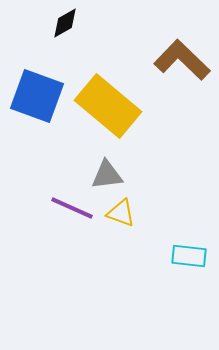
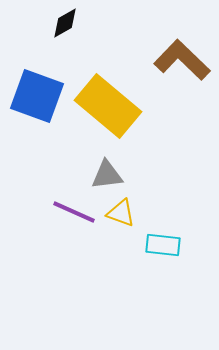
purple line: moved 2 px right, 4 px down
cyan rectangle: moved 26 px left, 11 px up
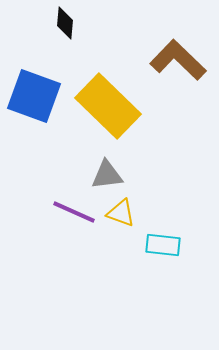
black diamond: rotated 56 degrees counterclockwise
brown L-shape: moved 4 px left
blue square: moved 3 px left
yellow rectangle: rotated 4 degrees clockwise
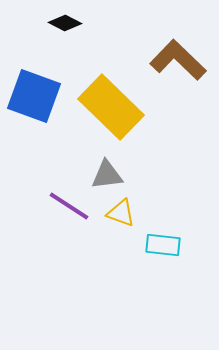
black diamond: rotated 68 degrees counterclockwise
yellow rectangle: moved 3 px right, 1 px down
purple line: moved 5 px left, 6 px up; rotated 9 degrees clockwise
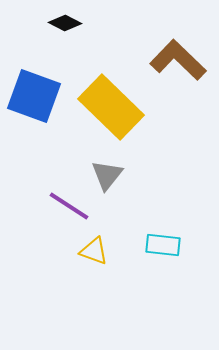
gray triangle: rotated 44 degrees counterclockwise
yellow triangle: moved 27 px left, 38 px down
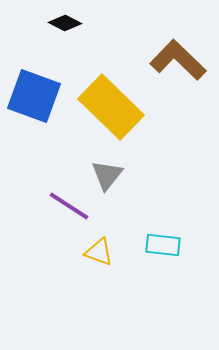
yellow triangle: moved 5 px right, 1 px down
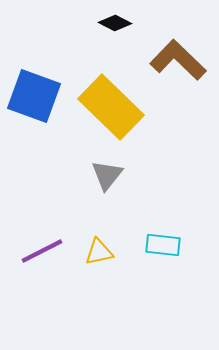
black diamond: moved 50 px right
purple line: moved 27 px left, 45 px down; rotated 60 degrees counterclockwise
yellow triangle: rotated 32 degrees counterclockwise
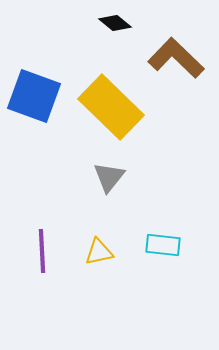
black diamond: rotated 12 degrees clockwise
brown L-shape: moved 2 px left, 2 px up
gray triangle: moved 2 px right, 2 px down
purple line: rotated 66 degrees counterclockwise
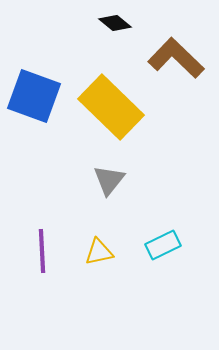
gray triangle: moved 3 px down
cyan rectangle: rotated 32 degrees counterclockwise
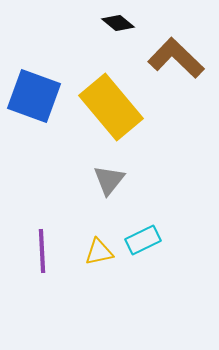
black diamond: moved 3 px right
yellow rectangle: rotated 6 degrees clockwise
cyan rectangle: moved 20 px left, 5 px up
